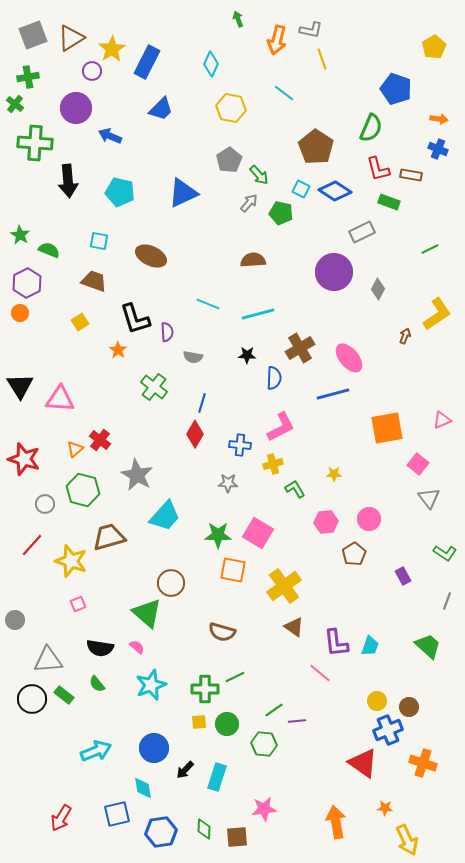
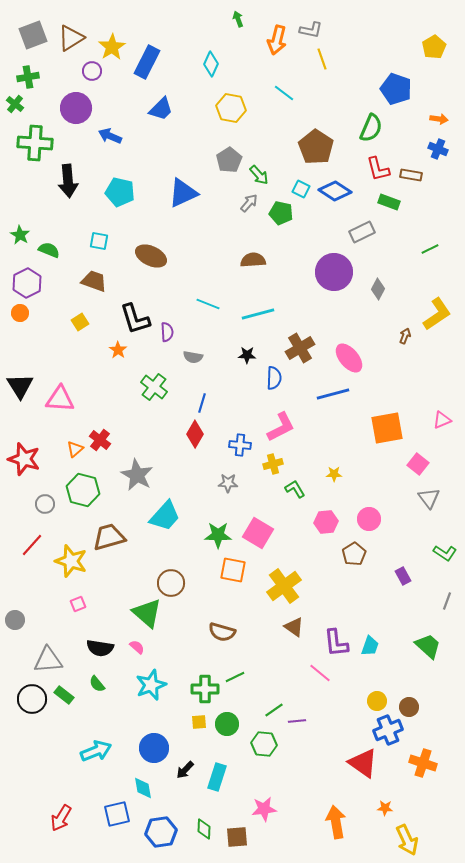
yellow star at (112, 49): moved 2 px up
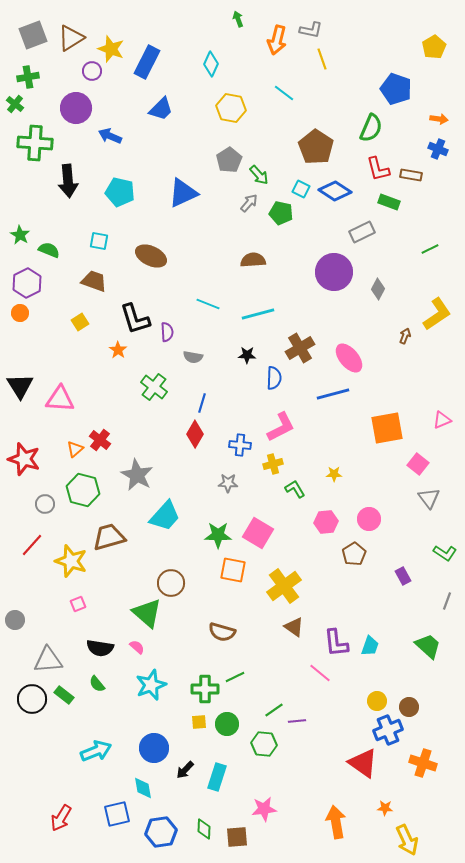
yellow star at (112, 47): moved 1 px left, 2 px down; rotated 20 degrees counterclockwise
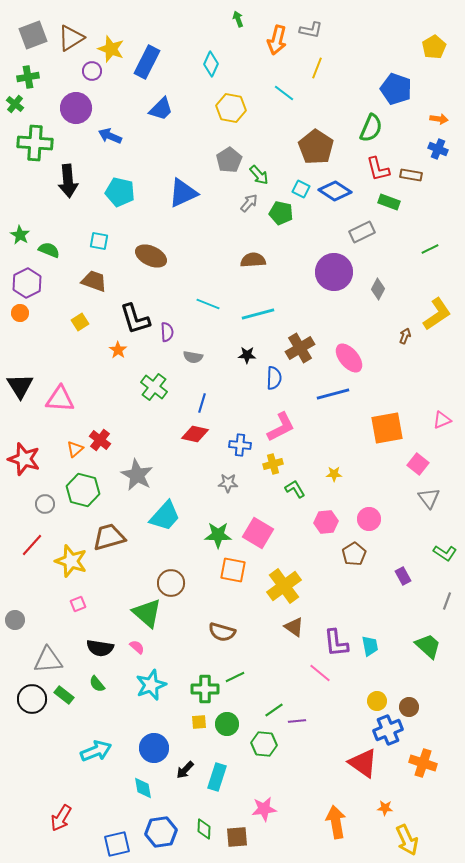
yellow line at (322, 59): moved 5 px left, 9 px down; rotated 40 degrees clockwise
red diamond at (195, 434): rotated 72 degrees clockwise
cyan trapezoid at (370, 646): rotated 30 degrees counterclockwise
blue square at (117, 814): moved 30 px down
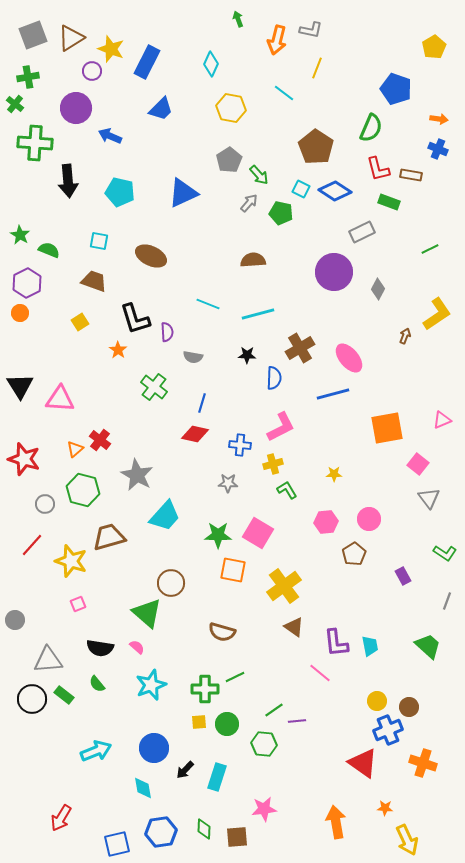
green L-shape at (295, 489): moved 8 px left, 1 px down
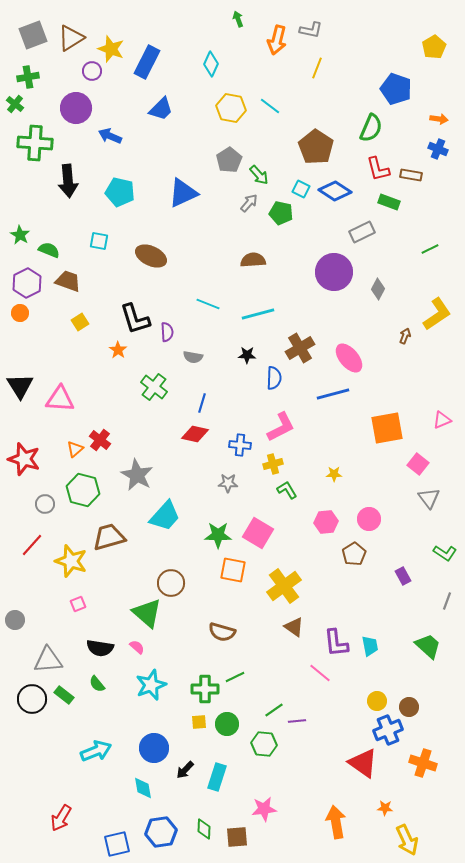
cyan line at (284, 93): moved 14 px left, 13 px down
brown trapezoid at (94, 281): moved 26 px left
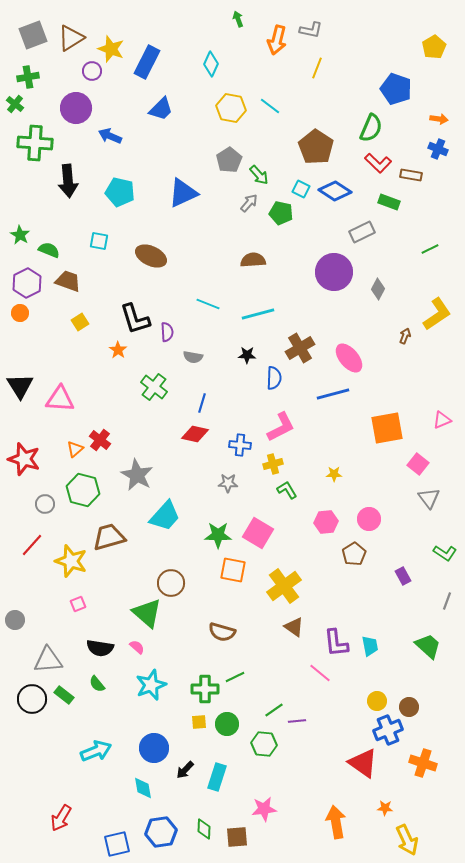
red L-shape at (378, 169): moved 6 px up; rotated 32 degrees counterclockwise
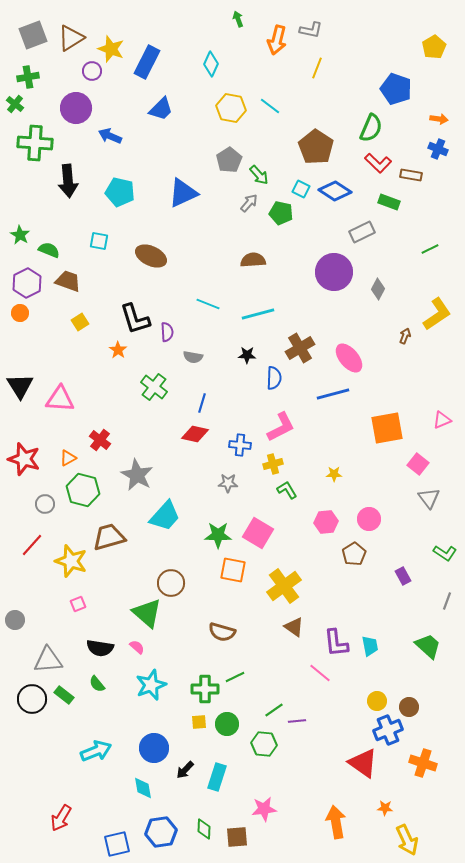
orange triangle at (75, 449): moved 7 px left, 9 px down; rotated 12 degrees clockwise
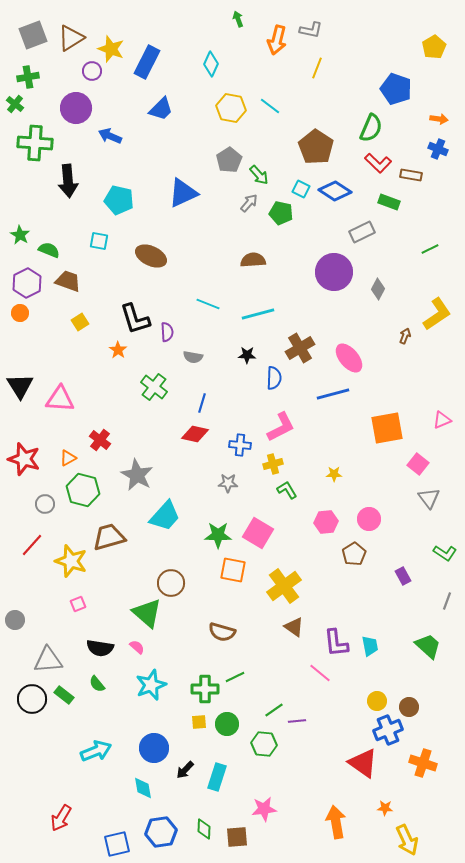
cyan pentagon at (120, 192): moved 1 px left, 8 px down
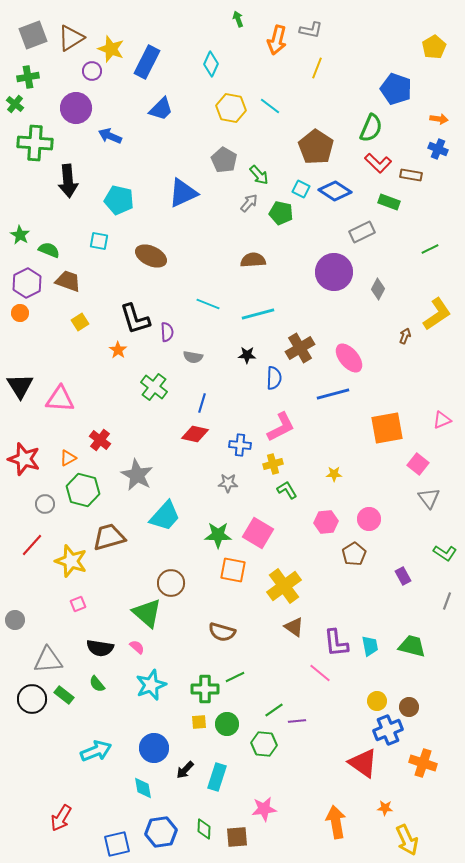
gray pentagon at (229, 160): moved 5 px left; rotated 10 degrees counterclockwise
green trapezoid at (428, 646): moved 16 px left; rotated 28 degrees counterclockwise
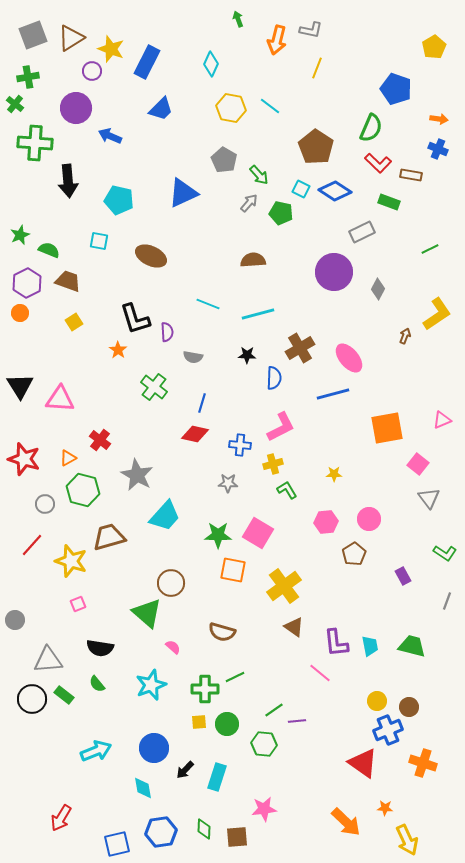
green star at (20, 235): rotated 18 degrees clockwise
yellow square at (80, 322): moved 6 px left
pink semicircle at (137, 647): moved 36 px right
orange arrow at (336, 822): moved 10 px right; rotated 144 degrees clockwise
